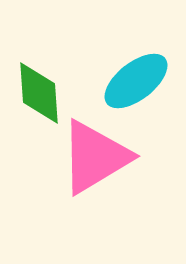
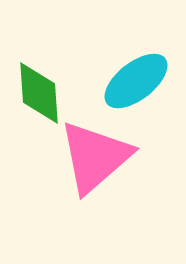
pink triangle: rotated 10 degrees counterclockwise
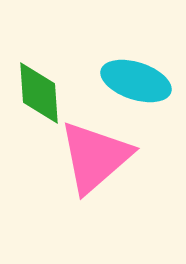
cyan ellipse: rotated 56 degrees clockwise
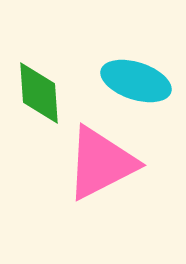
pink triangle: moved 6 px right, 6 px down; rotated 14 degrees clockwise
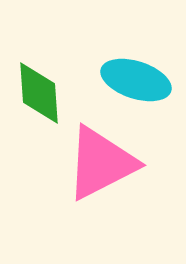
cyan ellipse: moved 1 px up
